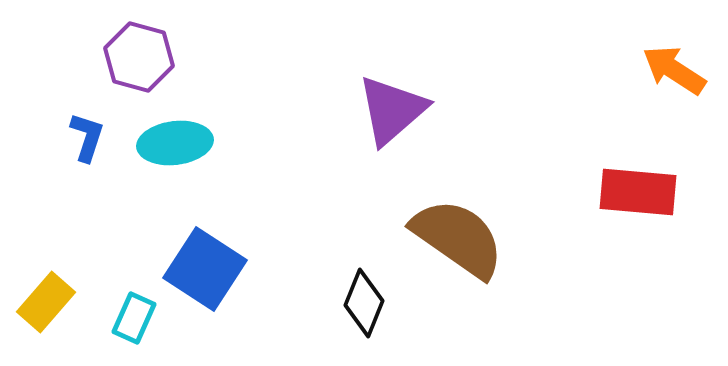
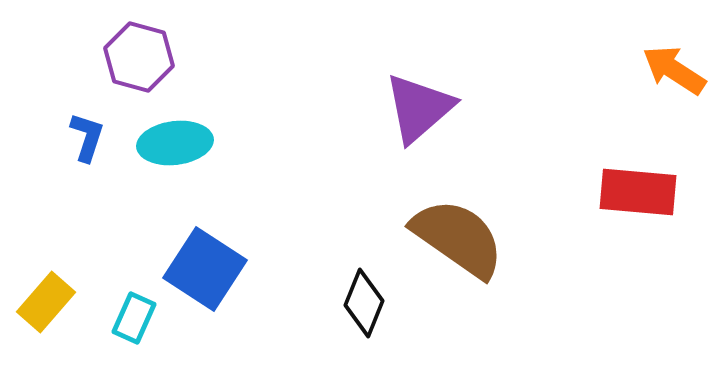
purple triangle: moved 27 px right, 2 px up
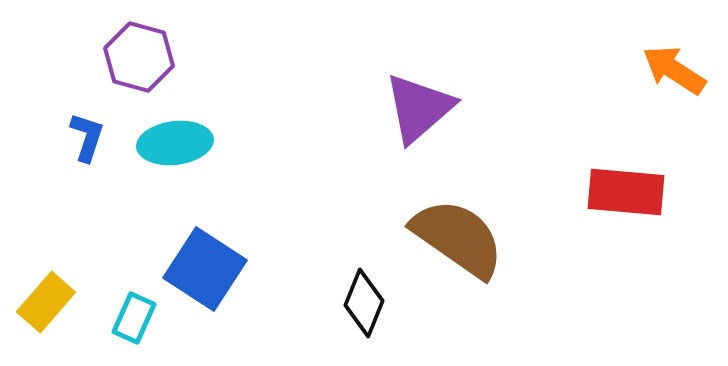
red rectangle: moved 12 px left
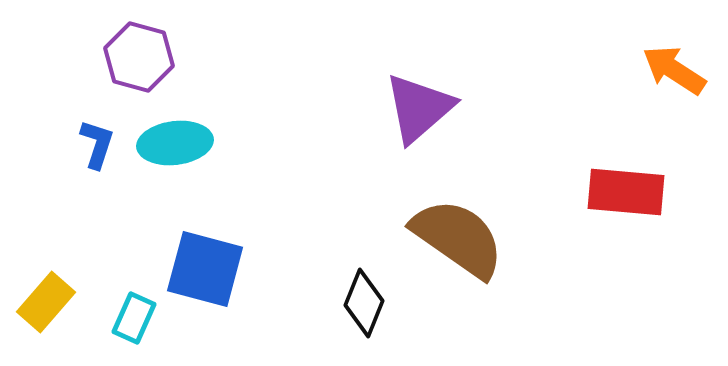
blue L-shape: moved 10 px right, 7 px down
blue square: rotated 18 degrees counterclockwise
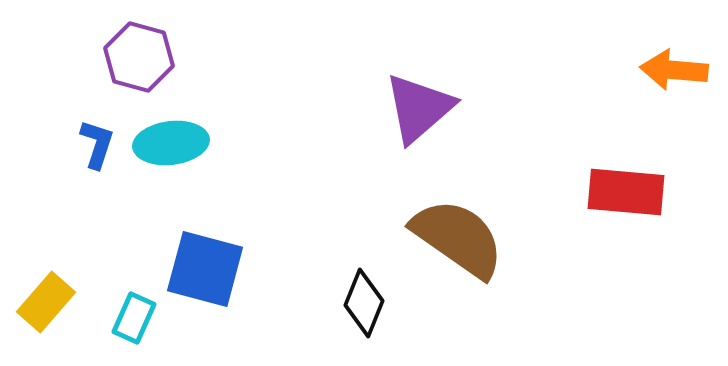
orange arrow: rotated 28 degrees counterclockwise
cyan ellipse: moved 4 px left
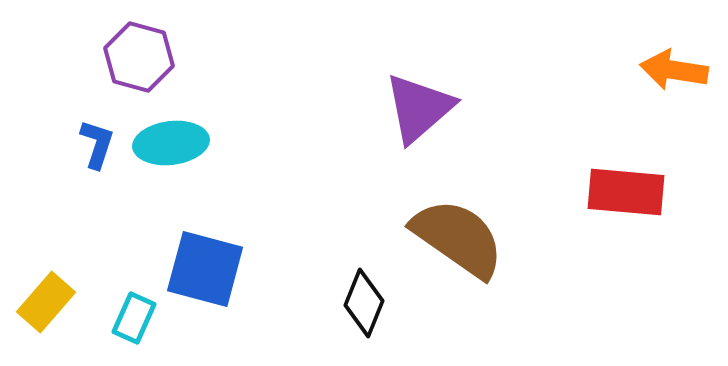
orange arrow: rotated 4 degrees clockwise
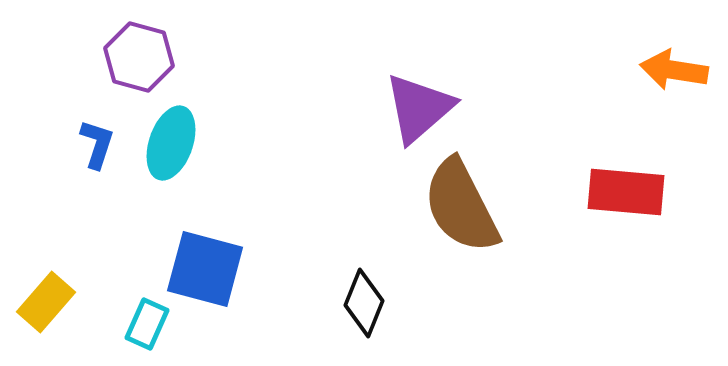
cyan ellipse: rotated 64 degrees counterclockwise
brown semicircle: moved 3 px right, 32 px up; rotated 152 degrees counterclockwise
cyan rectangle: moved 13 px right, 6 px down
